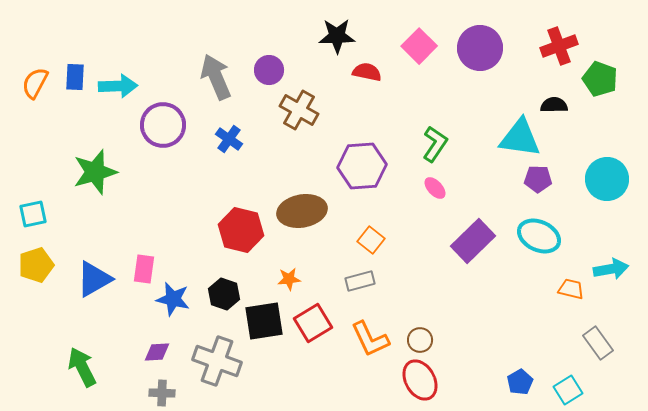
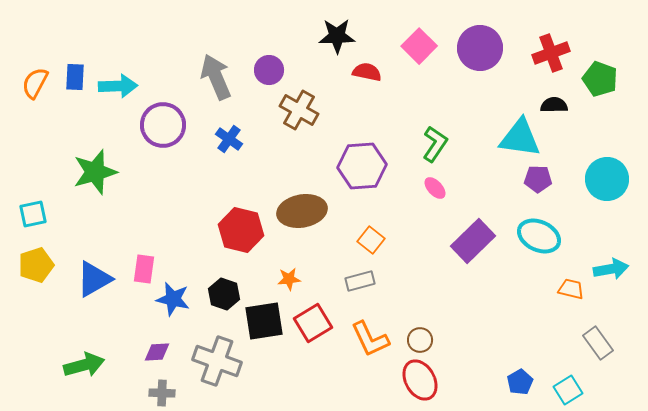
red cross at (559, 46): moved 8 px left, 7 px down
green arrow at (82, 367): moved 2 px right, 2 px up; rotated 102 degrees clockwise
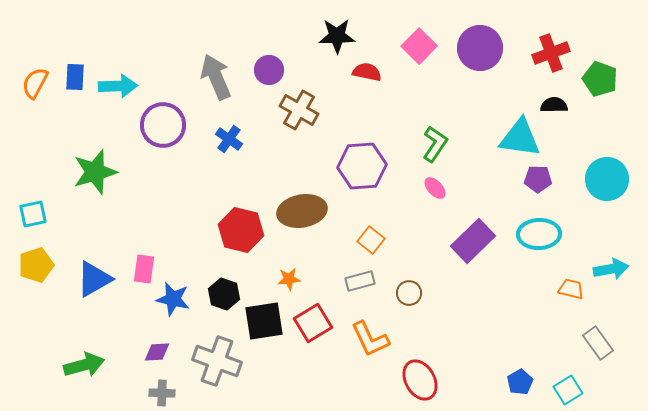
cyan ellipse at (539, 236): moved 2 px up; rotated 27 degrees counterclockwise
brown circle at (420, 340): moved 11 px left, 47 px up
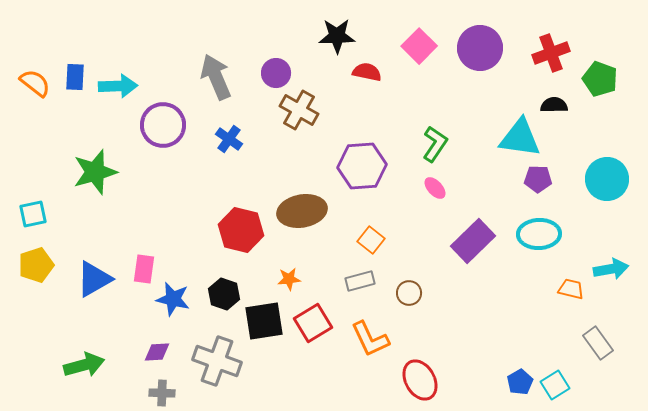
purple circle at (269, 70): moved 7 px right, 3 px down
orange semicircle at (35, 83): rotated 100 degrees clockwise
cyan square at (568, 390): moved 13 px left, 5 px up
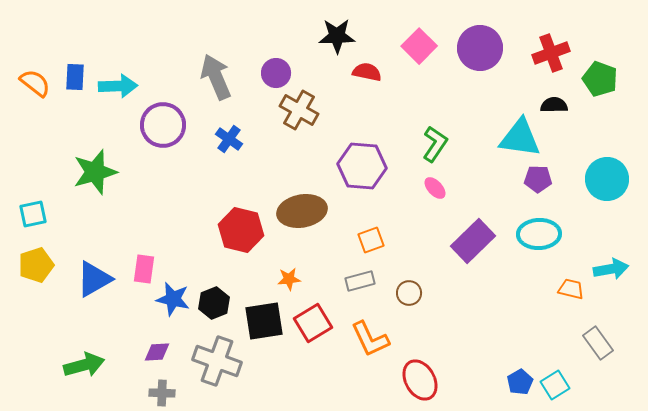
purple hexagon at (362, 166): rotated 9 degrees clockwise
orange square at (371, 240): rotated 32 degrees clockwise
black hexagon at (224, 294): moved 10 px left, 9 px down; rotated 20 degrees clockwise
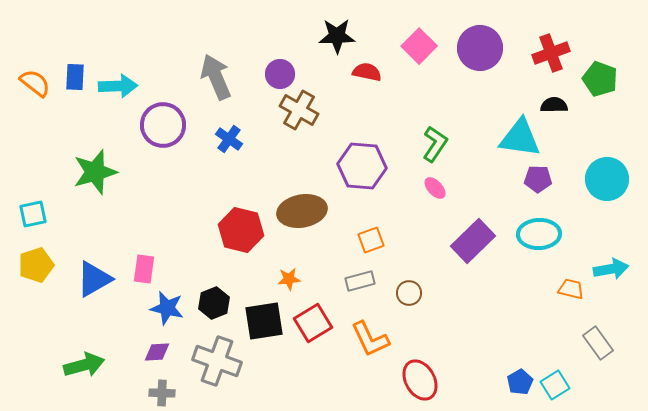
purple circle at (276, 73): moved 4 px right, 1 px down
blue star at (173, 299): moved 6 px left, 9 px down
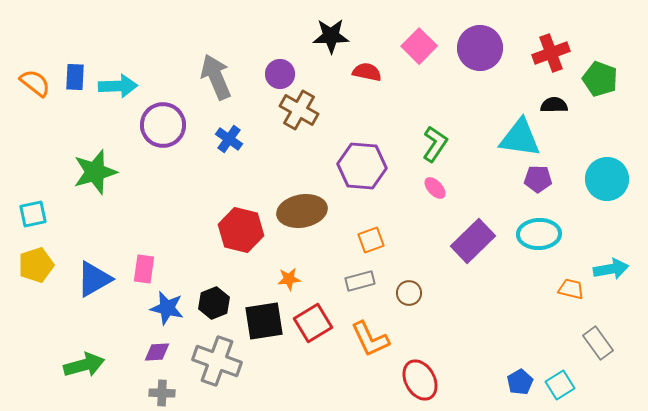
black star at (337, 36): moved 6 px left
cyan square at (555, 385): moved 5 px right
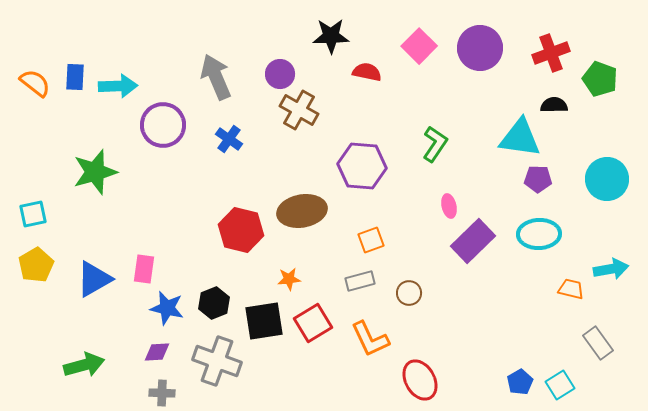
pink ellipse at (435, 188): moved 14 px right, 18 px down; rotated 30 degrees clockwise
yellow pentagon at (36, 265): rotated 12 degrees counterclockwise
